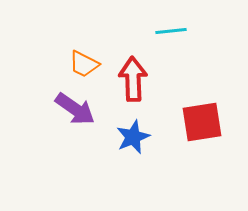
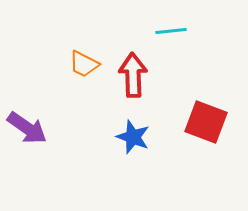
red arrow: moved 4 px up
purple arrow: moved 48 px left, 19 px down
red square: moved 4 px right; rotated 30 degrees clockwise
blue star: rotated 28 degrees counterclockwise
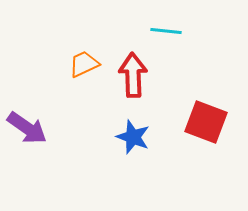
cyan line: moved 5 px left; rotated 12 degrees clockwise
orange trapezoid: rotated 128 degrees clockwise
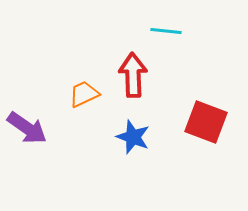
orange trapezoid: moved 30 px down
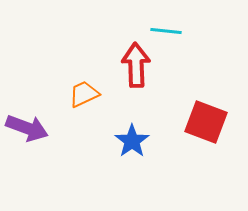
red arrow: moved 3 px right, 10 px up
purple arrow: rotated 15 degrees counterclockwise
blue star: moved 1 px left, 4 px down; rotated 16 degrees clockwise
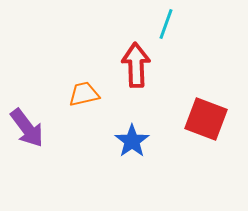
cyan line: moved 7 px up; rotated 76 degrees counterclockwise
orange trapezoid: rotated 12 degrees clockwise
red square: moved 3 px up
purple arrow: rotated 33 degrees clockwise
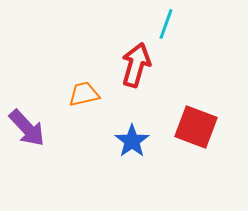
red arrow: rotated 18 degrees clockwise
red square: moved 10 px left, 8 px down
purple arrow: rotated 6 degrees counterclockwise
